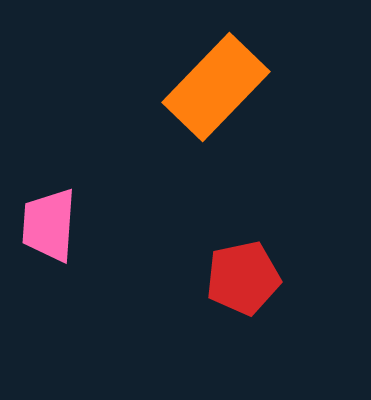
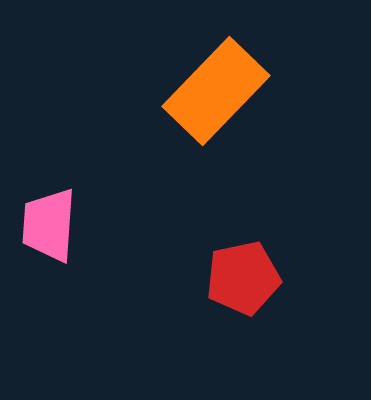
orange rectangle: moved 4 px down
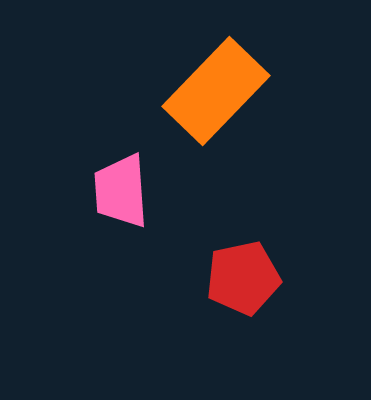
pink trapezoid: moved 72 px right, 34 px up; rotated 8 degrees counterclockwise
